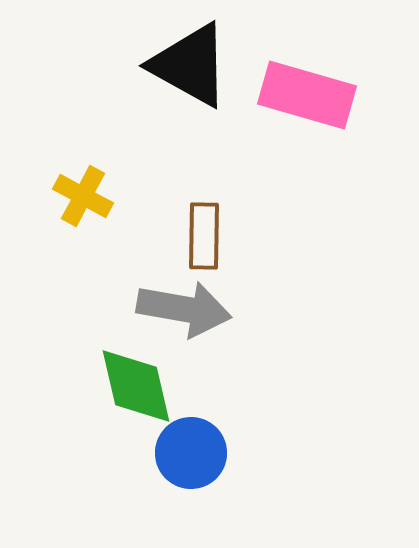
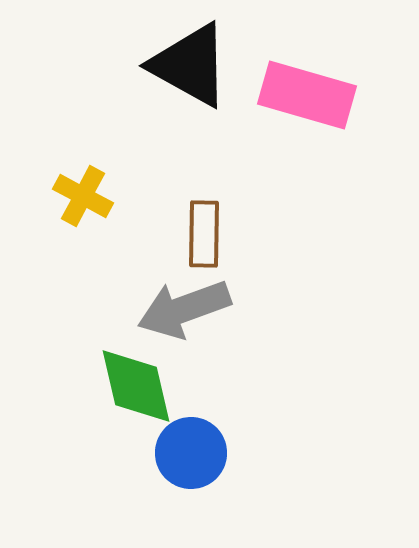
brown rectangle: moved 2 px up
gray arrow: rotated 150 degrees clockwise
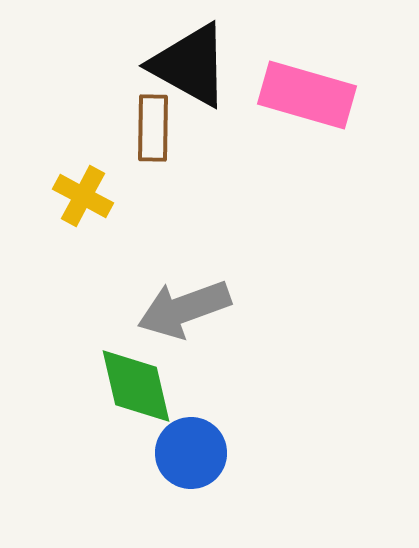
brown rectangle: moved 51 px left, 106 px up
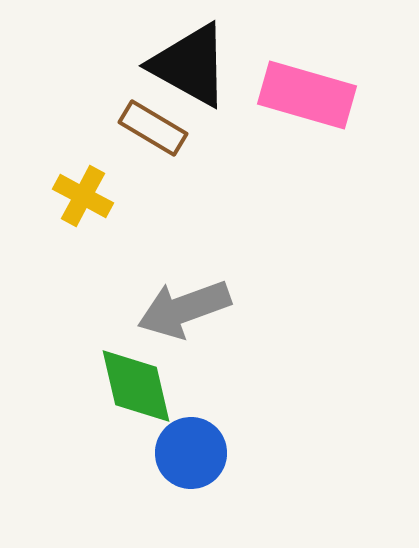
brown rectangle: rotated 60 degrees counterclockwise
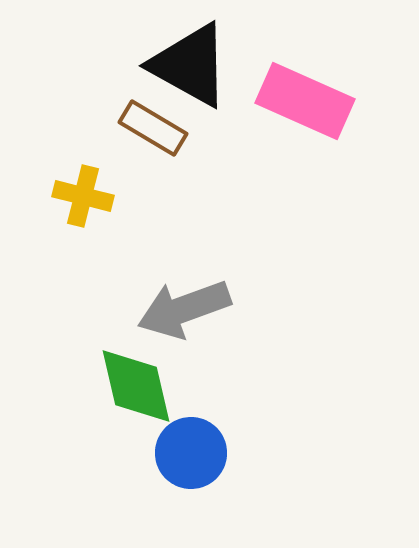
pink rectangle: moved 2 px left, 6 px down; rotated 8 degrees clockwise
yellow cross: rotated 14 degrees counterclockwise
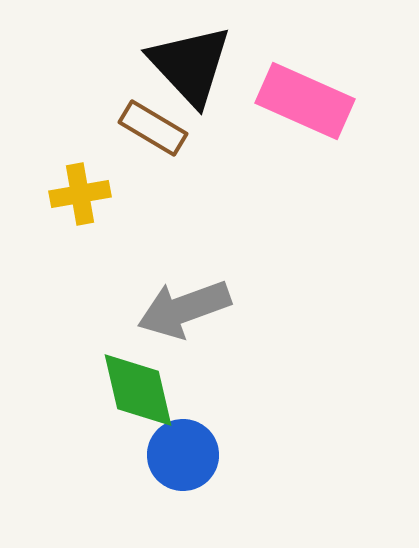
black triangle: rotated 18 degrees clockwise
yellow cross: moved 3 px left, 2 px up; rotated 24 degrees counterclockwise
green diamond: moved 2 px right, 4 px down
blue circle: moved 8 px left, 2 px down
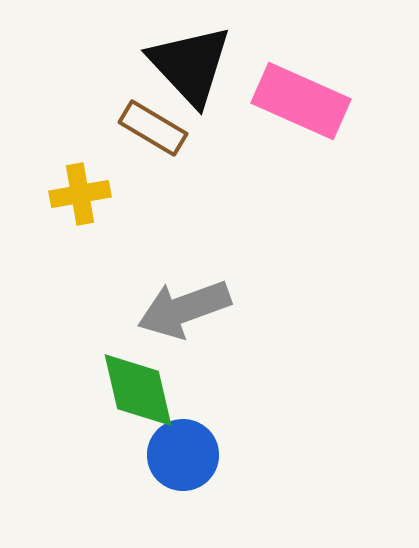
pink rectangle: moved 4 px left
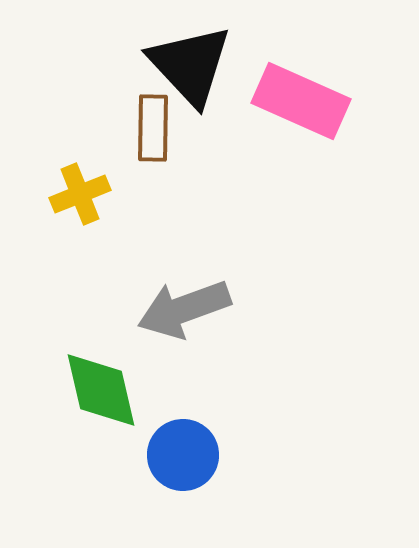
brown rectangle: rotated 60 degrees clockwise
yellow cross: rotated 12 degrees counterclockwise
green diamond: moved 37 px left
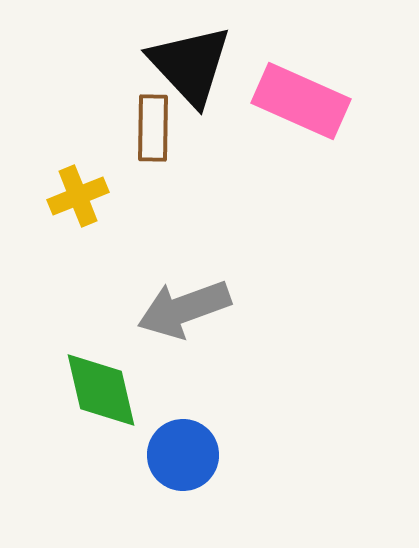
yellow cross: moved 2 px left, 2 px down
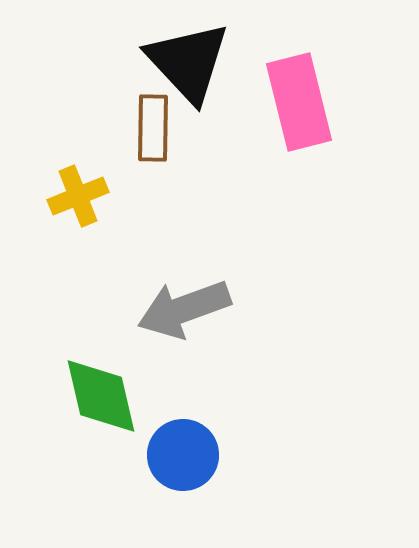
black triangle: moved 2 px left, 3 px up
pink rectangle: moved 2 px left, 1 px down; rotated 52 degrees clockwise
green diamond: moved 6 px down
